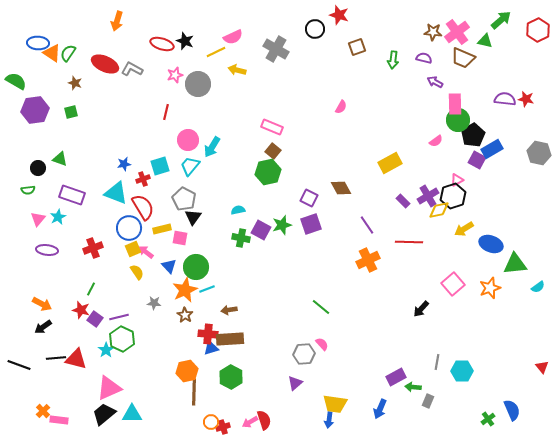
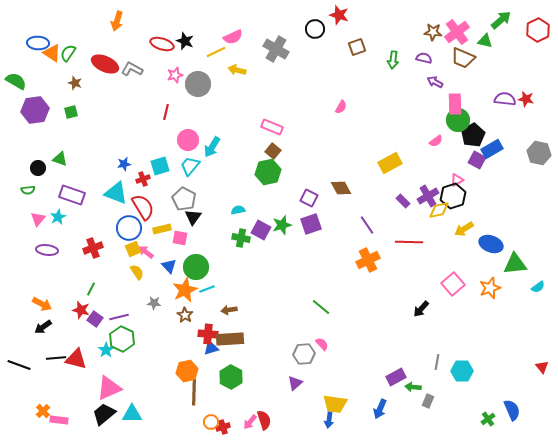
pink arrow at (250, 422): rotated 21 degrees counterclockwise
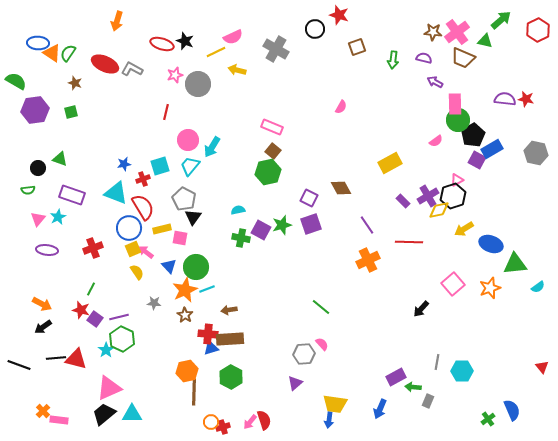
gray hexagon at (539, 153): moved 3 px left
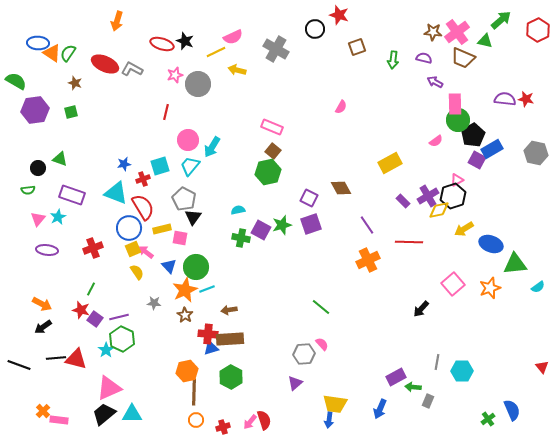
orange circle at (211, 422): moved 15 px left, 2 px up
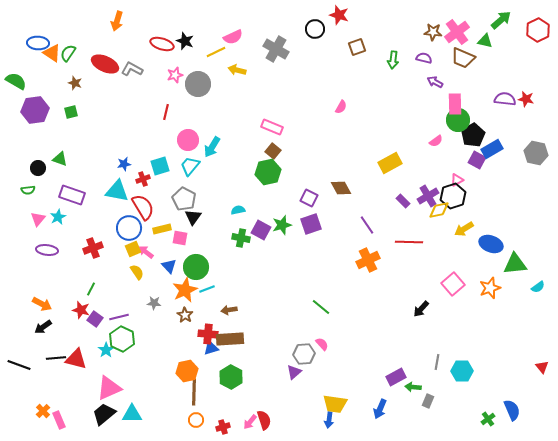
cyan triangle at (116, 193): moved 1 px right, 2 px up; rotated 10 degrees counterclockwise
purple triangle at (295, 383): moved 1 px left, 11 px up
pink rectangle at (59, 420): rotated 60 degrees clockwise
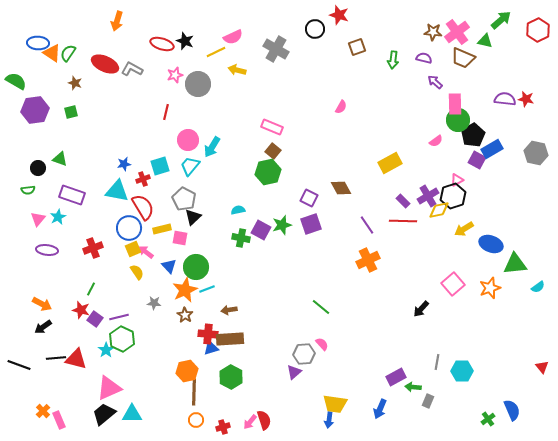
purple arrow at (435, 82): rotated 14 degrees clockwise
black triangle at (193, 217): rotated 12 degrees clockwise
red line at (409, 242): moved 6 px left, 21 px up
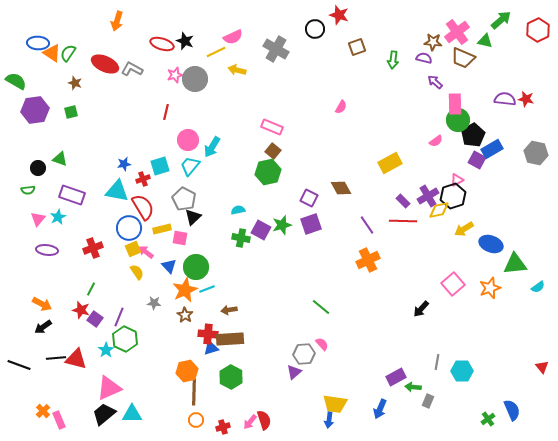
brown star at (433, 32): moved 10 px down
gray circle at (198, 84): moved 3 px left, 5 px up
purple line at (119, 317): rotated 54 degrees counterclockwise
green hexagon at (122, 339): moved 3 px right
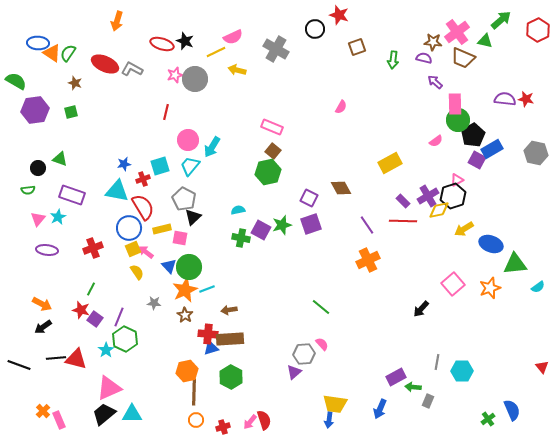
green circle at (196, 267): moved 7 px left
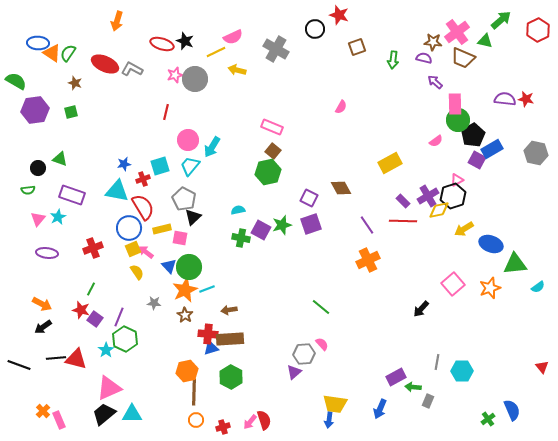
purple ellipse at (47, 250): moved 3 px down
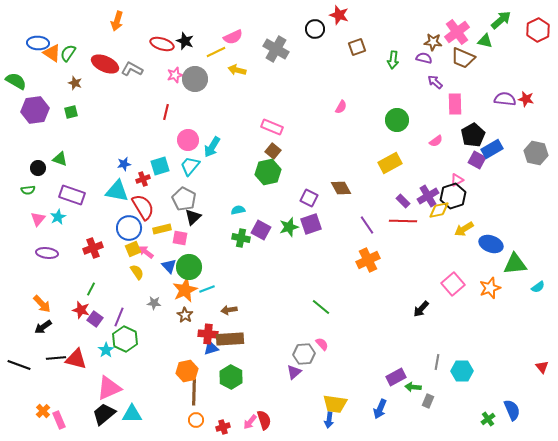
green circle at (458, 120): moved 61 px left
green star at (282, 225): moved 7 px right, 2 px down
orange arrow at (42, 304): rotated 18 degrees clockwise
